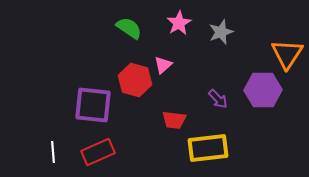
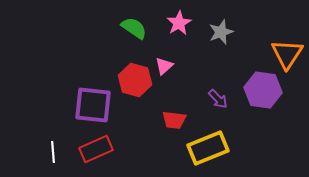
green semicircle: moved 5 px right
pink triangle: moved 1 px right, 1 px down
purple hexagon: rotated 9 degrees clockwise
yellow rectangle: rotated 15 degrees counterclockwise
red rectangle: moved 2 px left, 3 px up
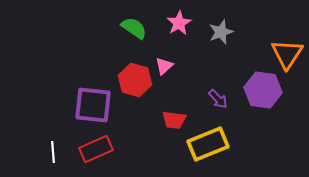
yellow rectangle: moved 4 px up
